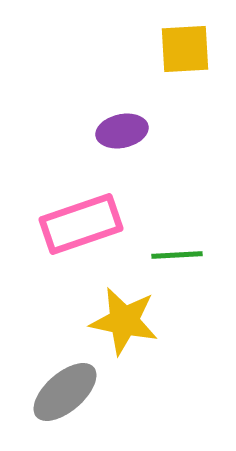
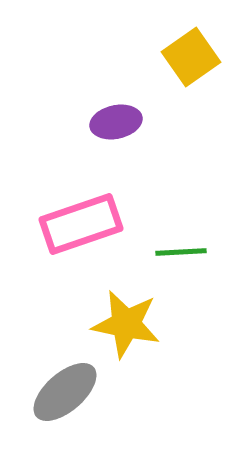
yellow square: moved 6 px right, 8 px down; rotated 32 degrees counterclockwise
purple ellipse: moved 6 px left, 9 px up
green line: moved 4 px right, 3 px up
yellow star: moved 2 px right, 3 px down
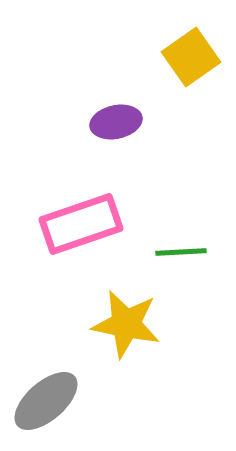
gray ellipse: moved 19 px left, 9 px down
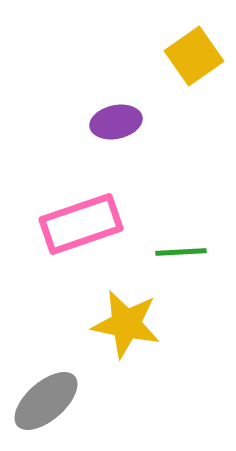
yellow square: moved 3 px right, 1 px up
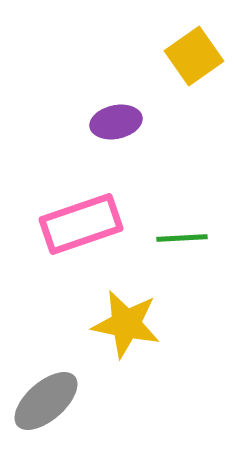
green line: moved 1 px right, 14 px up
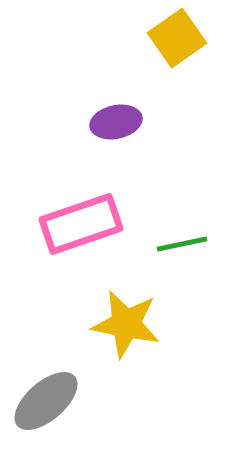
yellow square: moved 17 px left, 18 px up
green line: moved 6 px down; rotated 9 degrees counterclockwise
